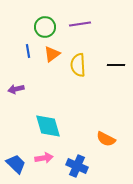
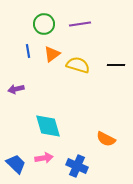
green circle: moved 1 px left, 3 px up
yellow semicircle: rotated 110 degrees clockwise
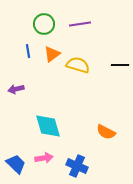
black line: moved 4 px right
orange semicircle: moved 7 px up
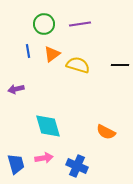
blue trapezoid: rotated 30 degrees clockwise
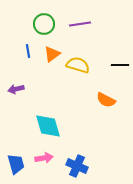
orange semicircle: moved 32 px up
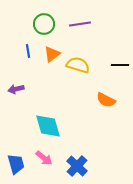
pink arrow: rotated 48 degrees clockwise
blue cross: rotated 20 degrees clockwise
